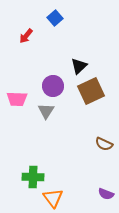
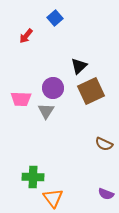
purple circle: moved 2 px down
pink trapezoid: moved 4 px right
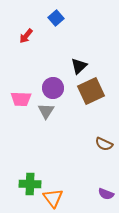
blue square: moved 1 px right
green cross: moved 3 px left, 7 px down
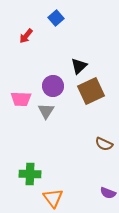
purple circle: moved 2 px up
green cross: moved 10 px up
purple semicircle: moved 2 px right, 1 px up
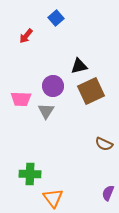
black triangle: rotated 30 degrees clockwise
purple semicircle: rotated 91 degrees clockwise
